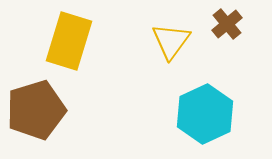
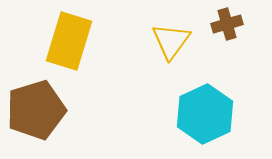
brown cross: rotated 24 degrees clockwise
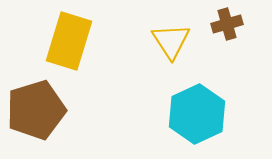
yellow triangle: rotated 9 degrees counterclockwise
cyan hexagon: moved 8 px left
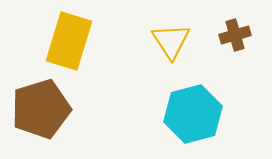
brown cross: moved 8 px right, 11 px down
brown pentagon: moved 5 px right, 1 px up
cyan hexagon: moved 4 px left; rotated 10 degrees clockwise
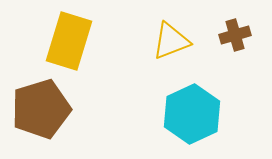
yellow triangle: rotated 42 degrees clockwise
cyan hexagon: moved 1 px left; rotated 10 degrees counterclockwise
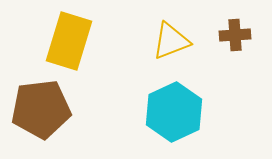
brown cross: rotated 12 degrees clockwise
brown pentagon: rotated 10 degrees clockwise
cyan hexagon: moved 18 px left, 2 px up
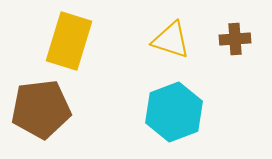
brown cross: moved 4 px down
yellow triangle: moved 1 px up; rotated 39 degrees clockwise
cyan hexagon: rotated 4 degrees clockwise
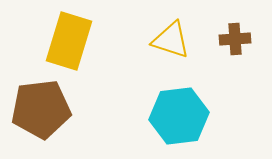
cyan hexagon: moved 5 px right, 4 px down; rotated 14 degrees clockwise
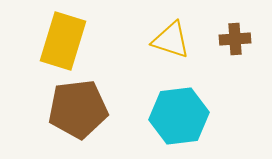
yellow rectangle: moved 6 px left
brown pentagon: moved 37 px right
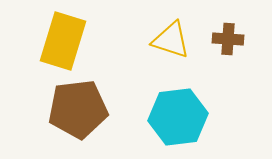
brown cross: moved 7 px left; rotated 8 degrees clockwise
cyan hexagon: moved 1 px left, 1 px down
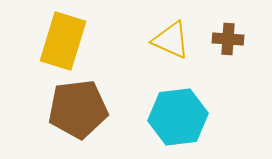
yellow triangle: rotated 6 degrees clockwise
